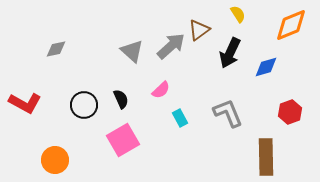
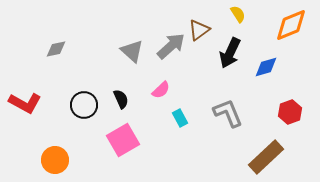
brown rectangle: rotated 48 degrees clockwise
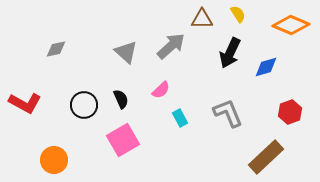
orange diamond: rotated 45 degrees clockwise
brown triangle: moved 3 px right, 11 px up; rotated 35 degrees clockwise
gray triangle: moved 6 px left, 1 px down
orange circle: moved 1 px left
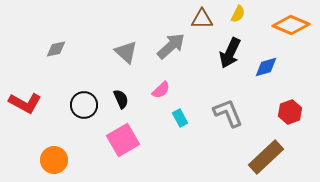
yellow semicircle: rotated 60 degrees clockwise
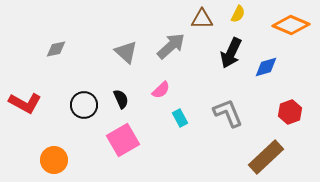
black arrow: moved 1 px right
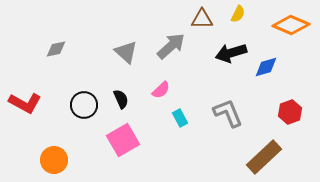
black arrow: rotated 48 degrees clockwise
brown rectangle: moved 2 px left
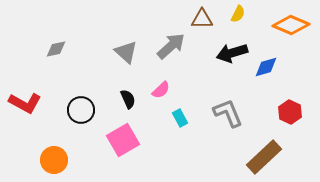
black arrow: moved 1 px right
black semicircle: moved 7 px right
black circle: moved 3 px left, 5 px down
red hexagon: rotated 15 degrees counterclockwise
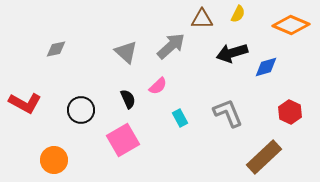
pink semicircle: moved 3 px left, 4 px up
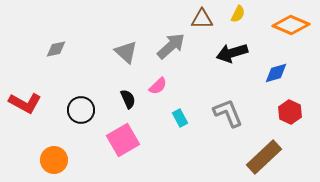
blue diamond: moved 10 px right, 6 px down
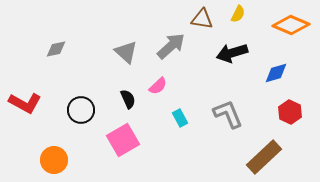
brown triangle: rotated 10 degrees clockwise
gray L-shape: moved 1 px down
